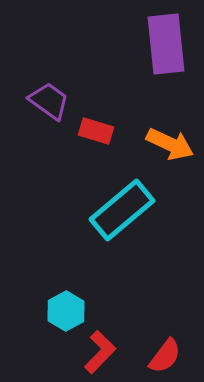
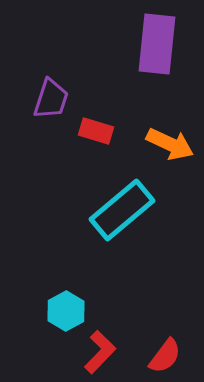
purple rectangle: moved 9 px left; rotated 12 degrees clockwise
purple trapezoid: moved 2 px right, 2 px up; rotated 72 degrees clockwise
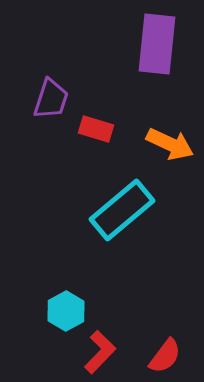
red rectangle: moved 2 px up
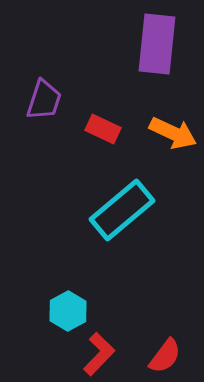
purple trapezoid: moved 7 px left, 1 px down
red rectangle: moved 7 px right; rotated 8 degrees clockwise
orange arrow: moved 3 px right, 11 px up
cyan hexagon: moved 2 px right
red L-shape: moved 1 px left, 2 px down
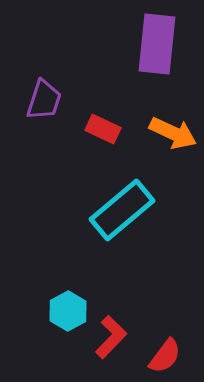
red L-shape: moved 12 px right, 17 px up
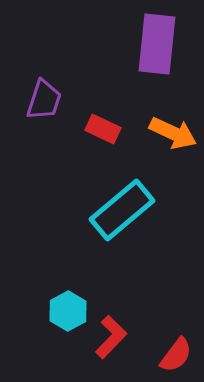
red semicircle: moved 11 px right, 1 px up
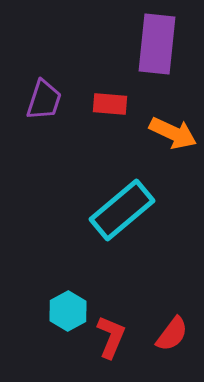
red rectangle: moved 7 px right, 25 px up; rotated 20 degrees counterclockwise
red L-shape: rotated 21 degrees counterclockwise
red semicircle: moved 4 px left, 21 px up
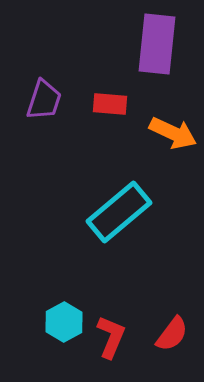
cyan rectangle: moved 3 px left, 2 px down
cyan hexagon: moved 4 px left, 11 px down
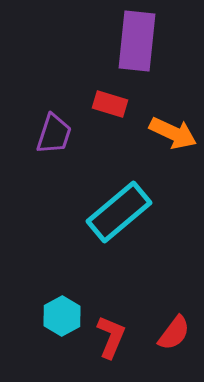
purple rectangle: moved 20 px left, 3 px up
purple trapezoid: moved 10 px right, 34 px down
red rectangle: rotated 12 degrees clockwise
cyan hexagon: moved 2 px left, 6 px up
red semicircle: moved 2 px right, 1 px up
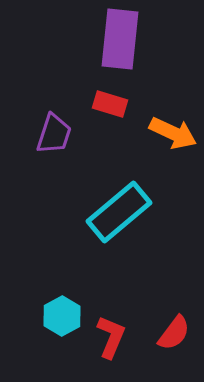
purple rectangle: moved 17 px left, 2 px up
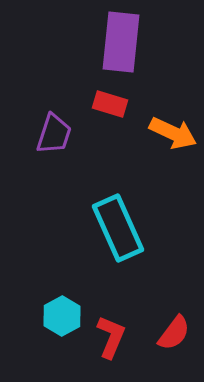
purple rectangle: moved 1 px right, 3 px down
cyan rectangle: moved 1 px left, 16 px down; rotated 74 degrees counterclockwise
